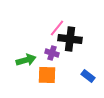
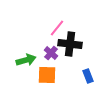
black cross: moved 5 px down
purple cross: moved 1 px left; rotated 24 degrees clockwise
blue rectangle: rotated 32 degrees clockwise
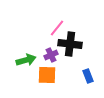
purple cross: moved 2 px down; rotated 24 degrees clockwise
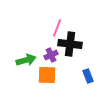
pink line: rotated 18 degrees counterclockwise
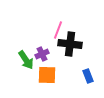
pink line: moved 1 px right, 2 px down
purple cross: moved 9 px left, 1 px up
green arrow: rotated 72 degrees clockwise
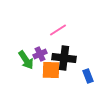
pink line: rotated 36 degrees clockwise
black cross: moved 6 px left, 14 px down
purple cross: moved 2 px left
orange square: moved 4 px right, 5 px up
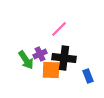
pink line: moved 1 px right, 1 px up; rotated 12 degrees counterclockwise
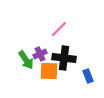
orange square: moved 2 px left, 1 px down
